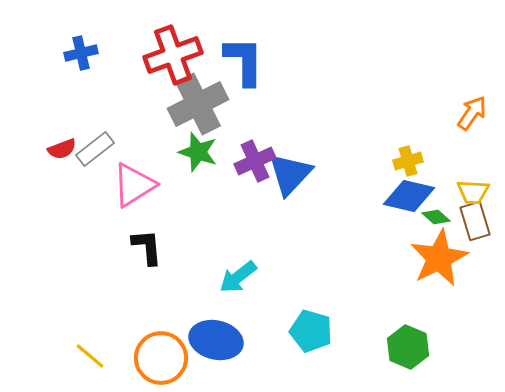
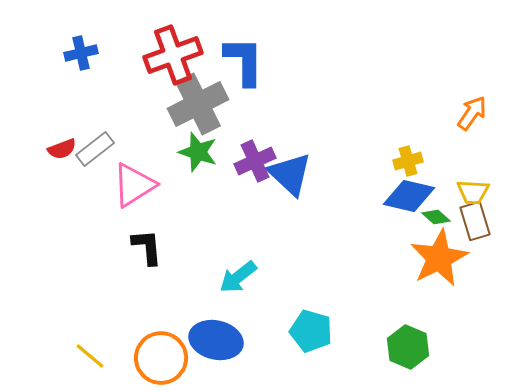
blue triangle: rotated 30 degrees counterclockwise
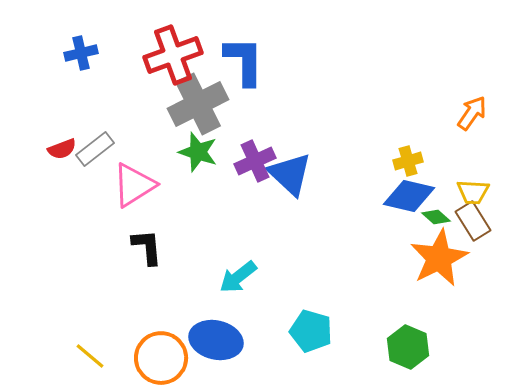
brown rectangle: moved 2 px left; rotated 15 degrees counterclockwise
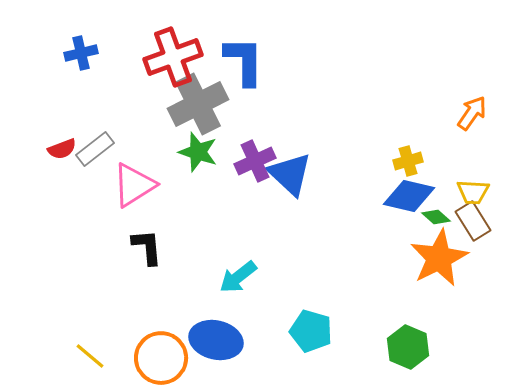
red cross: moved 2 px down
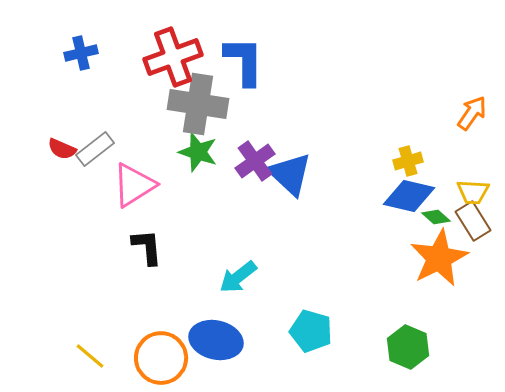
gray cross: rotated 36 degrees clockwise
red semicircle: rotated 44 degrees clockwise
purple cross: rotated 12 degrees counterclockwise
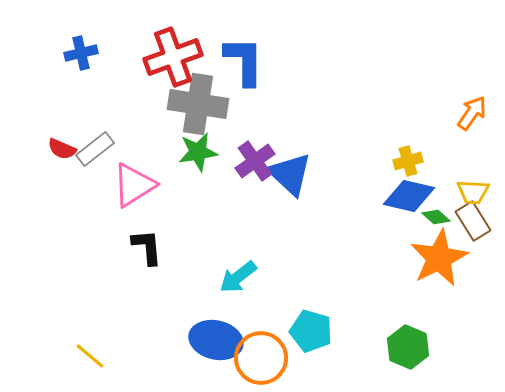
green star: rotated 27 degrees counterclockwise
orange circle: moved 100 px right
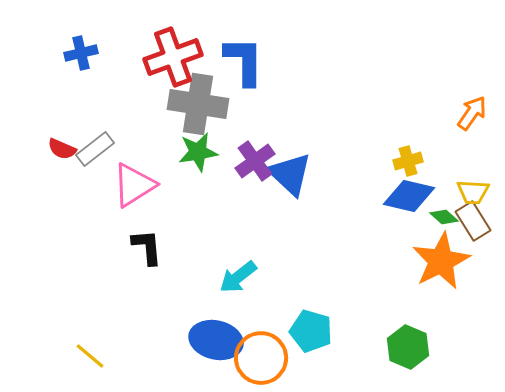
green diamond: moved 8 px right
orange star: moved 2 px right, 3 px down
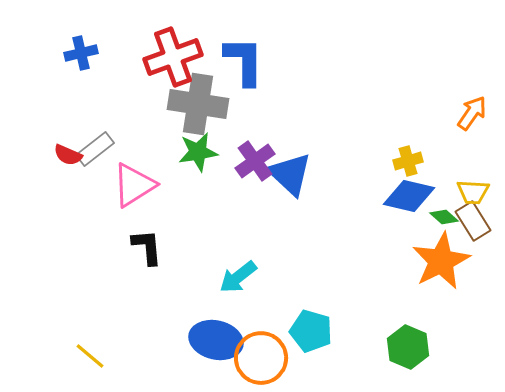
red semicircle: moved 6 px right, 6 px down
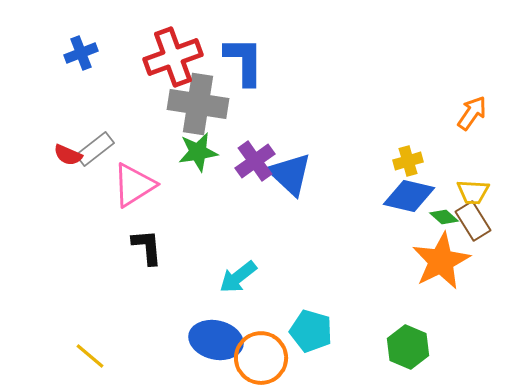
blue cross: rotated 8 degrees counterclockwise
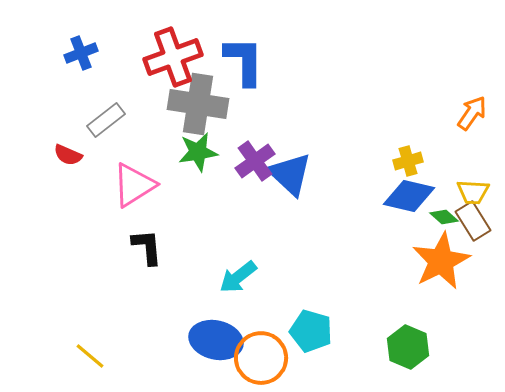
gray rectangle: moved 11 px right, 29 px up
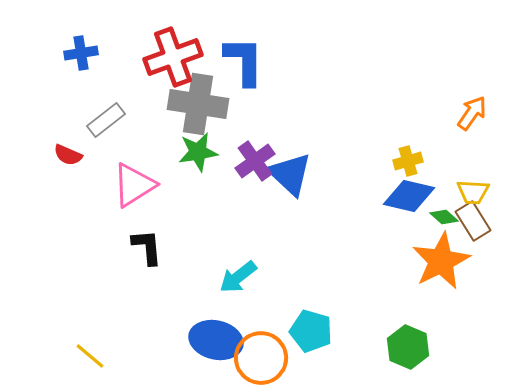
blue cross: rotated 12 degrees clockwise
